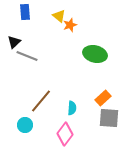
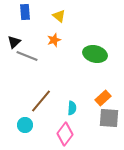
orange star: moved 16 px left, 15 px down
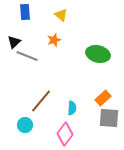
yellow triangle: moved 2 px right, 1 px up
green ellipse: moved 3 px right
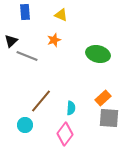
yellow triangle: rotated 16 degrees counterclockwise
black triangle: moved 3 px left, 1 px up
cyan semicircle: moved 1 px left
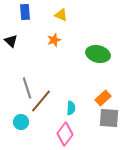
black triangle: rotated 32 degrees counterclockwise
gray line: moved 32 px down; rotated 50 degrees clockwise
cyan circle: moved 4 px left, 3 px up
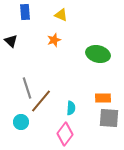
orange rectangle: rotated 42 degrees clockwise
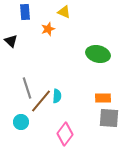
yellow triangle: moved 3 px right, 3 px up
orange star: moved 6 px left, 11 px up
cyan semicircle: moved 14 px left, 12 px up
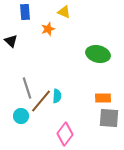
cyan circle: moved 6 px up
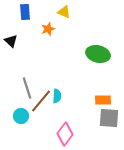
orange rectangle: moved 2 px down
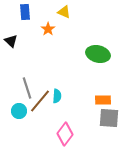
orange star: rotated 16 degrees counterclockwise
brown line: moved 1 px left
cyan circle: moved 2 px left, 5 px up
